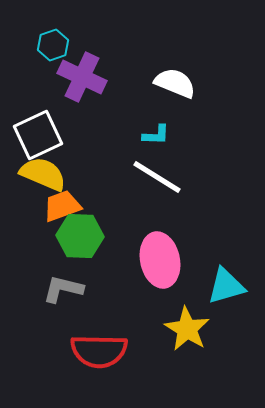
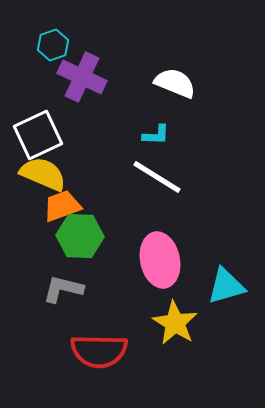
yellow star: moved 12 px left, 6 px up
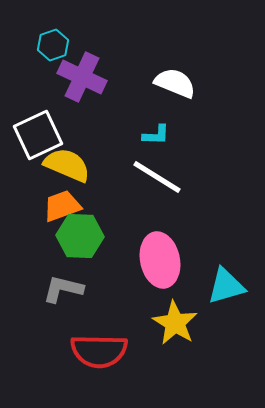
yellow semicircle: moved 24 px right, 9 px up
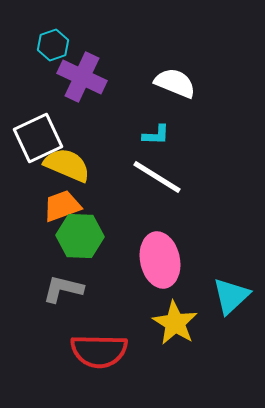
white square: moved 3 px down
cyan triangle: moved 5 px right, 10 px down; rotated 27 degrees counterclockwise
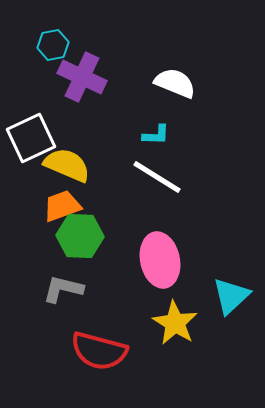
cyan hexagon: rotated 8 degrees clockwise
white square: moved 7 px left
red semicircle: rotated 14 degrees clockwise
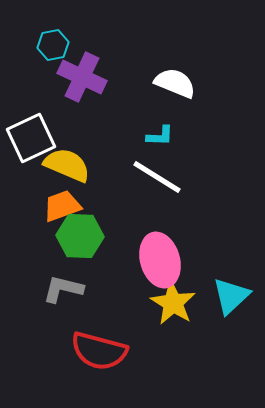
cyan L-shape: moved 4 px right, 1 px down
pink ellipse: rotated 4 degrees counterclockwise
yellow star: moved 2 px left, 20 px up
